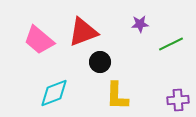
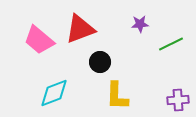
red triangle: moved 3 px left, 3 px up
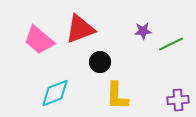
purple star: moved 3 px right, 7 px down
cyan diamond: moved 1 px right
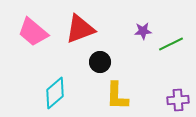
pink trapezoid: moved 6 px left, 8 px up
cyan diamond: rotated 20 degrees counterclockwise
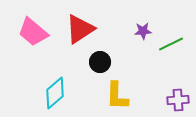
red triangle: rotated 12 degrees counterclockwise
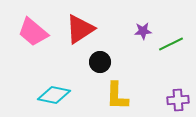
cyan diamond: moved 1 px left, 2 px down; rotated 52 degrees clockwise
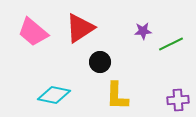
red triangle: moved 1 px up
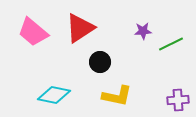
yellow L-shape: rotated 80 degrees counterclockwise
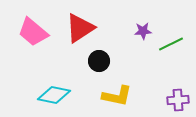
black circle: moved 1 px left, 1 px up
